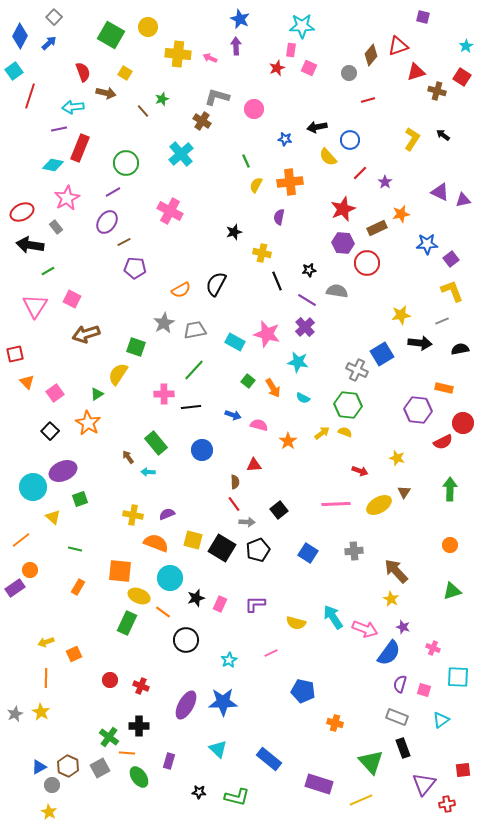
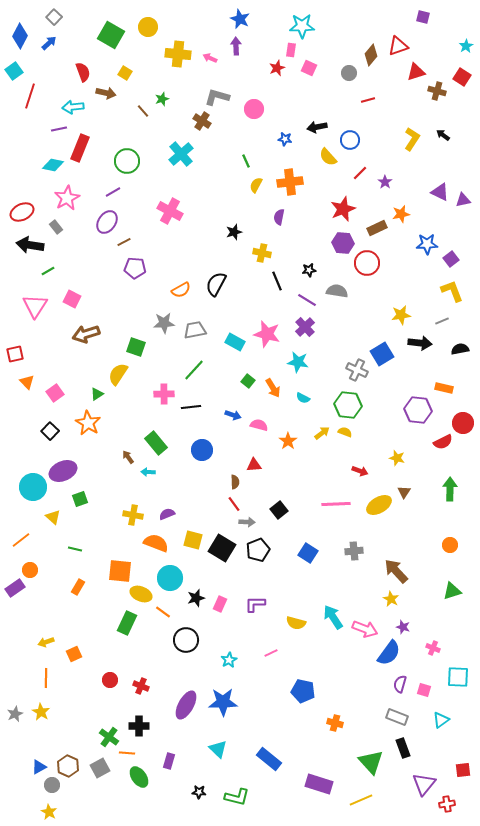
green circle at (126, 163): moved 1 px right, 2 px up
gray star at (164, 323): rotated 25 degrees clockwise
yellow ellipse at (139, 596): moved 2 px right, 2 px up
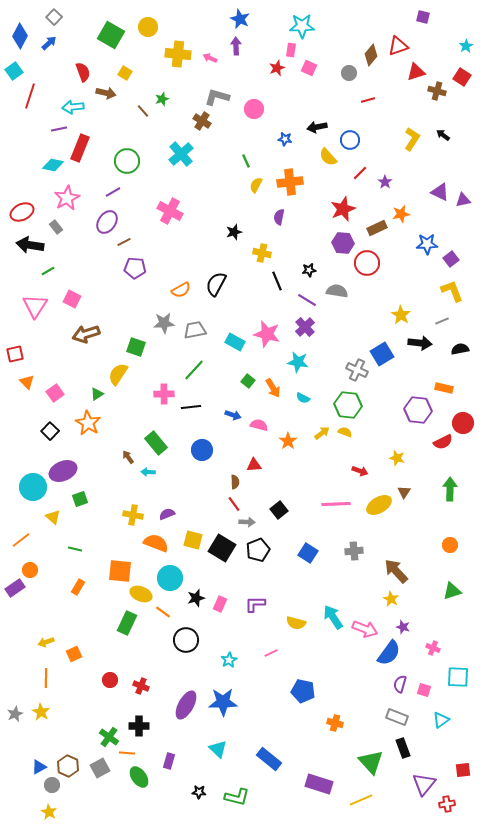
yellow star at (401, 315): rotated 30 degrees counterclockwise
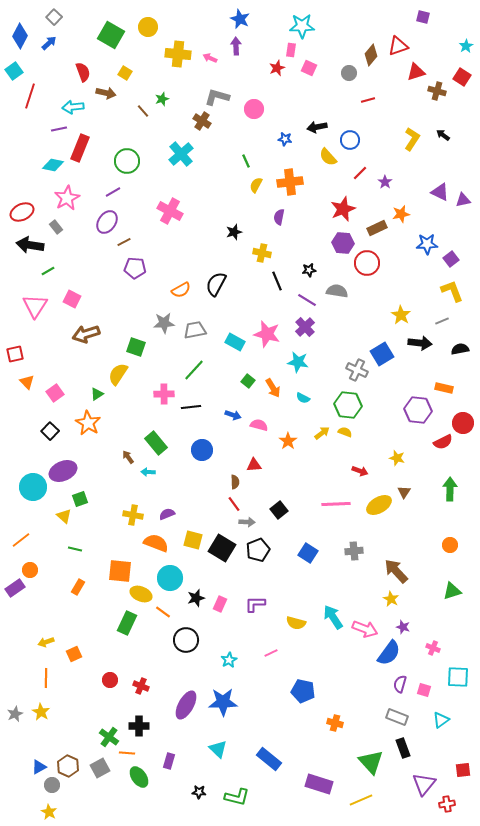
yellow triangle at (53, 517): moved 11 px right, 1 px up
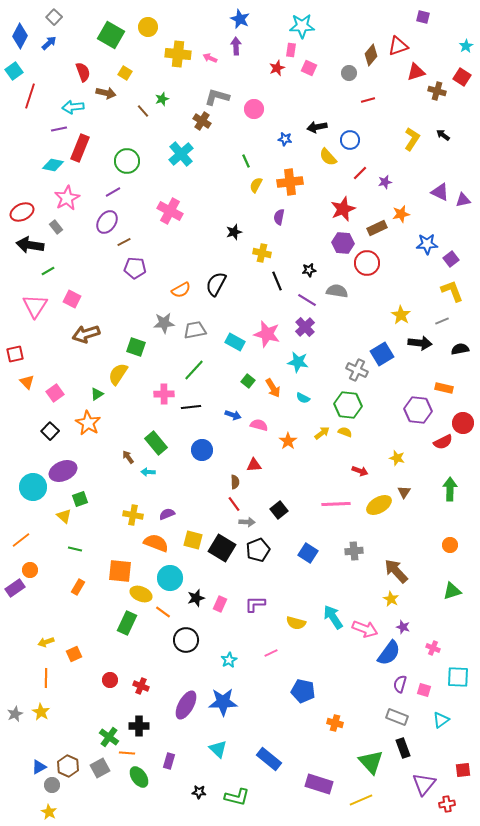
purple star at (385, 182): rotated 24 degrees clockwise
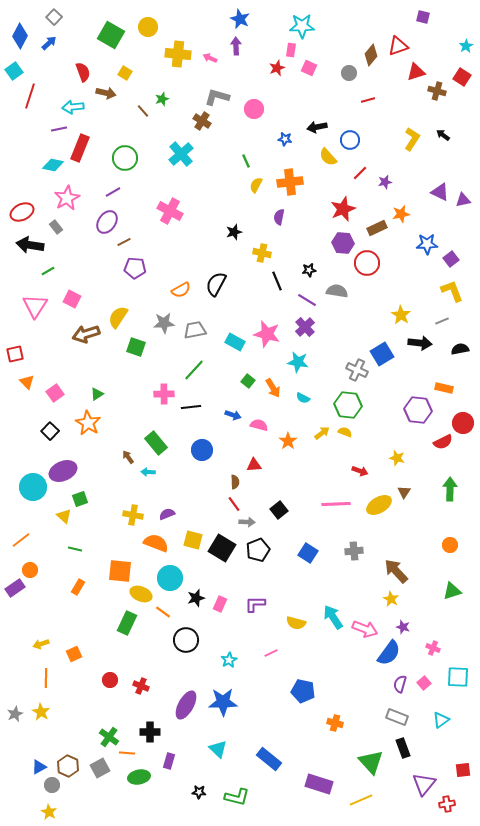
green circle at (127, 161): moved 2 px left, 3 px up
yellow semicircle at (118, 374): moved 57 px up
yellow arrow at (46, 642): moved 5 px left, 2 px down
pink square at (424, 690): moved 7 px up; rotated 32 degrees clockwise
black cross at (139, 726): moved 11 px right, 6 px down
green ellipse at (139, 777): rotated 65 degrees counterclockwise
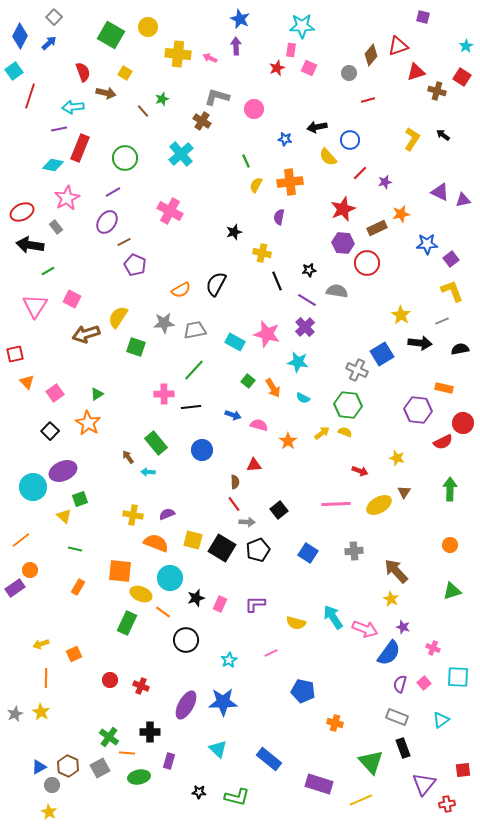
purple pentagon at (135, 268): moved 3 px up; rotated 20 degrees clockwise
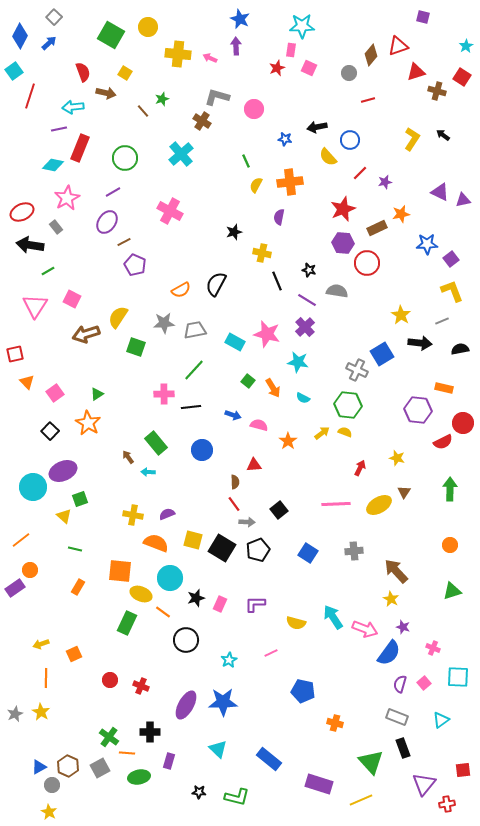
black star at (309, 270): rotated 24 degrees clockwise
red arrow at (360, 471): moved 3 px up; rotated 84 degrees counterclockwise
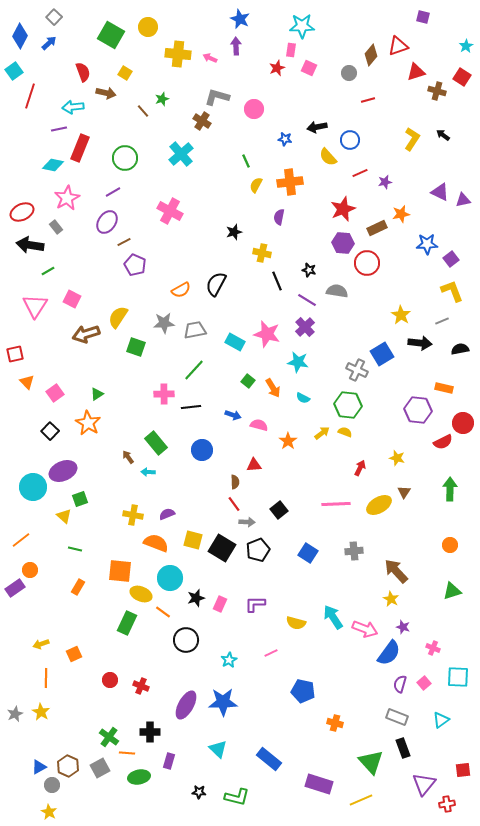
red line at (360, 173): rotated 21 degrees clockwise
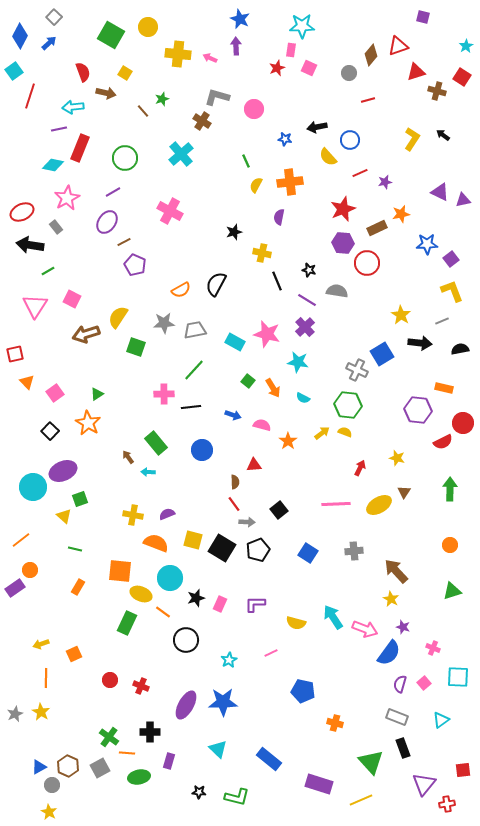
pink semicircle at (259, 425): moved 3 px right
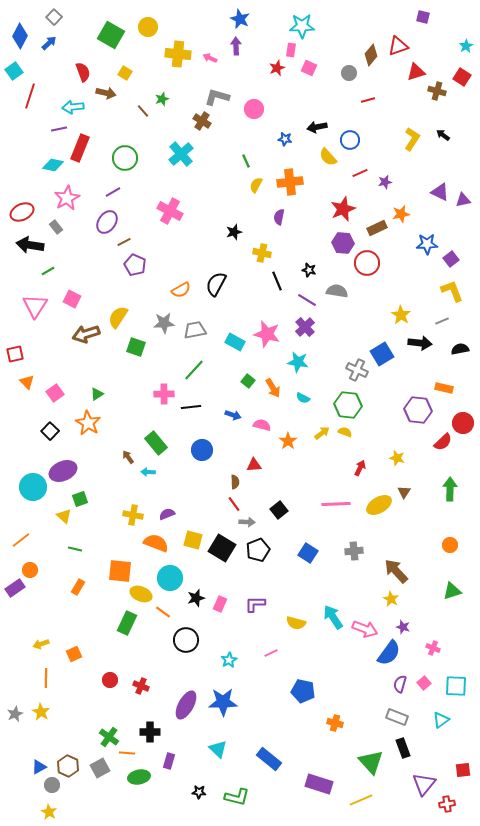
red semicircle at (443, 442): rotated 18 degrees counterclockwise
cyan square at (458, 677): moved 2 px left, 9 px down
